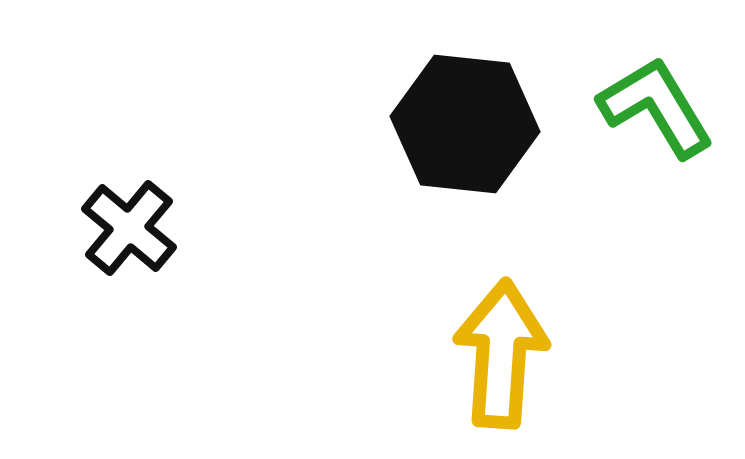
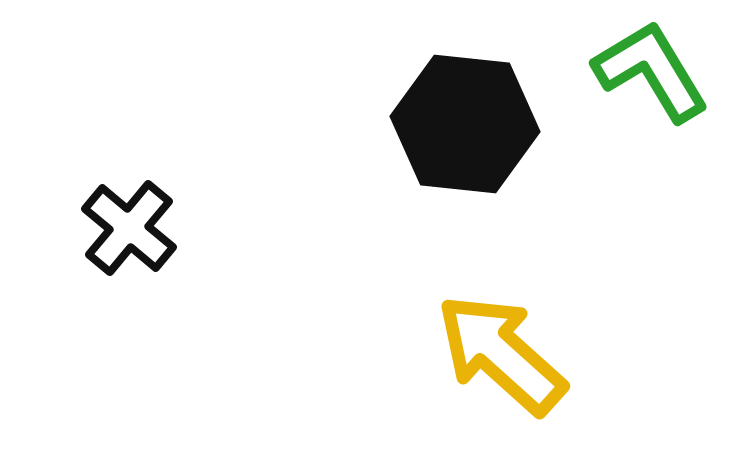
green L-shape: moved 5 px left, 36 px up
yellow arrow: rotated 52 degrees counterclockwise
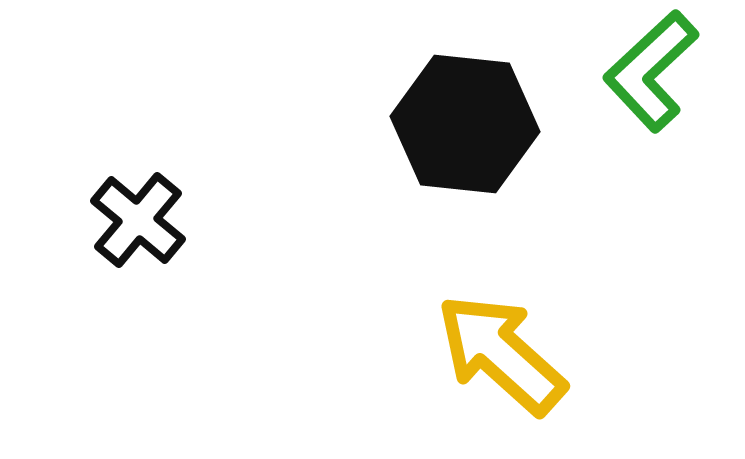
green L-shape: rotated 102 degrees counterclockwise
black cross: moved 9 px right, 8 px up
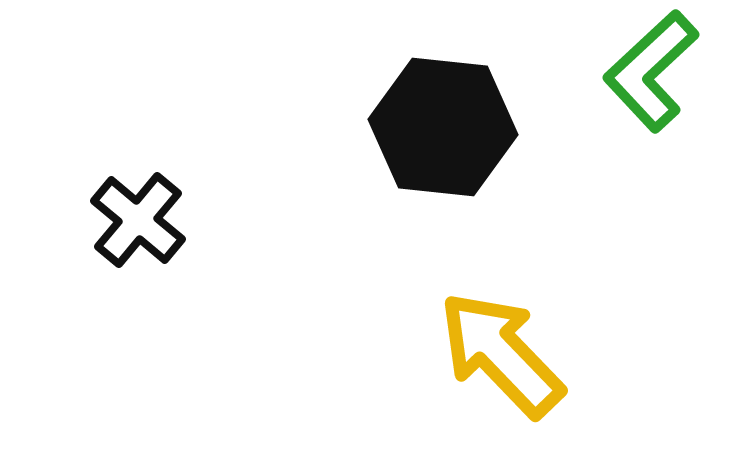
black hexagon: moved 22 px left, 3 px down
yellow arrow: rotated 4 degrees clockwise
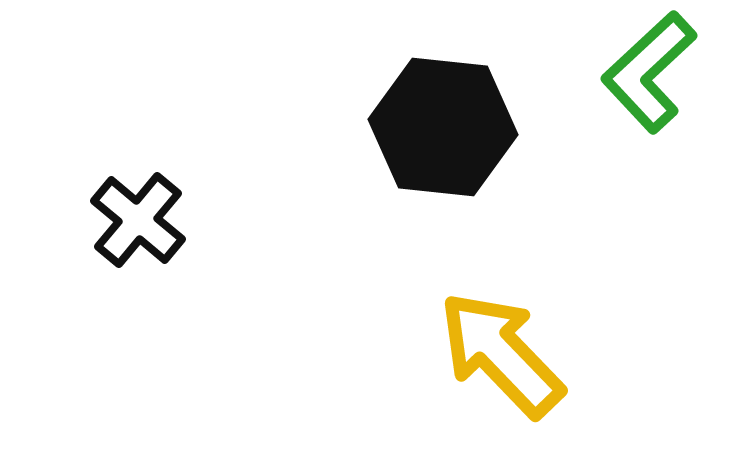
green L-shape: moved 2 px left, 1 px down
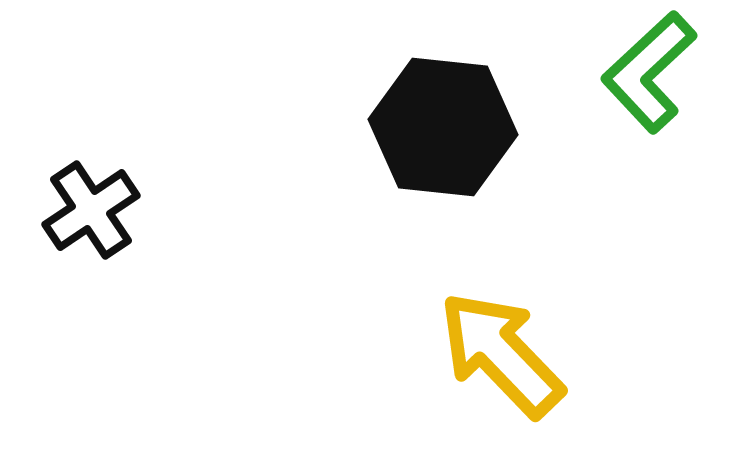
black cross: moved 47 px left, 10 px up; rotated 16 degrees clockwise
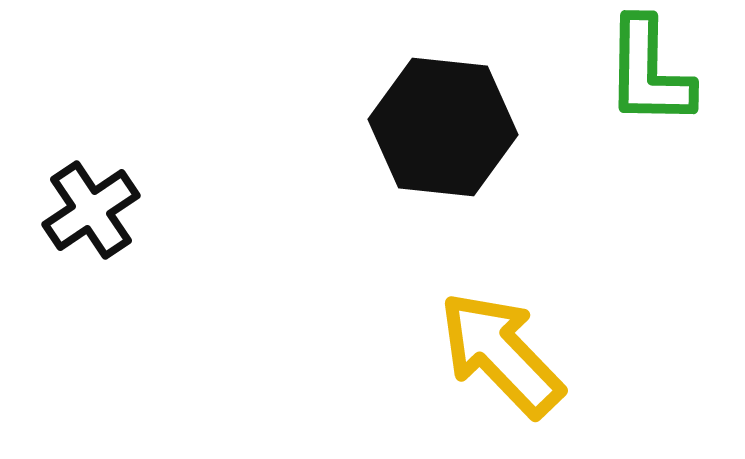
green L-shape: rotated 46 degrees counterclockwise
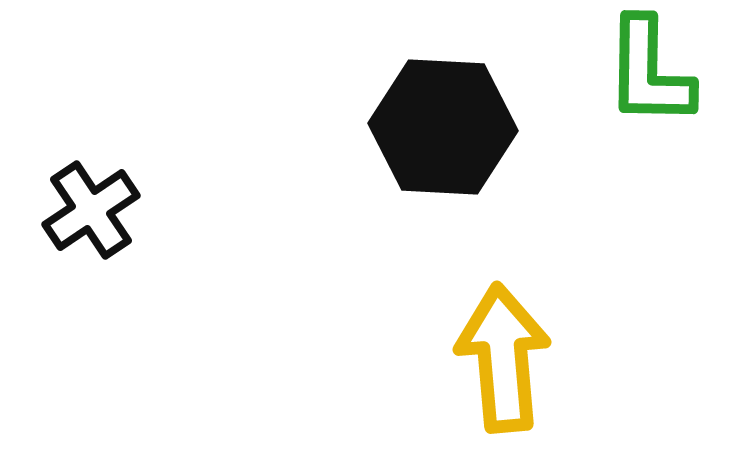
black hexagon: rotated 3 degrees counterclockwise
yellow arrow: moved 2 px right, 4 px down; rotated 39 degrees clockwise
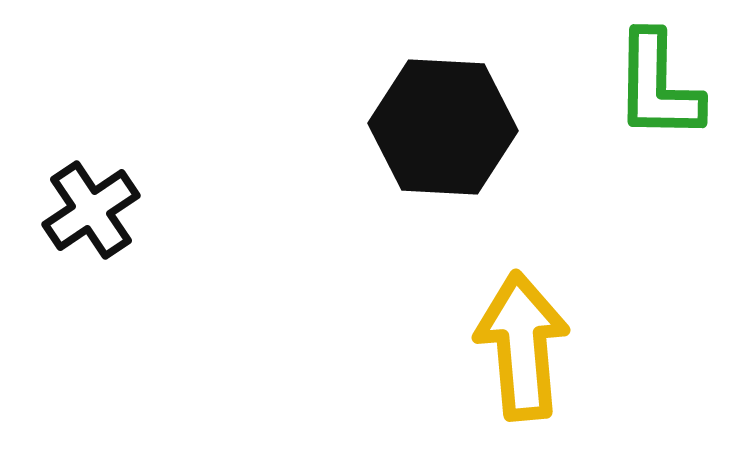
green L-shape: moved 9 px right, 14 px down
yellow arrow: moved 19 px right, 12 px up
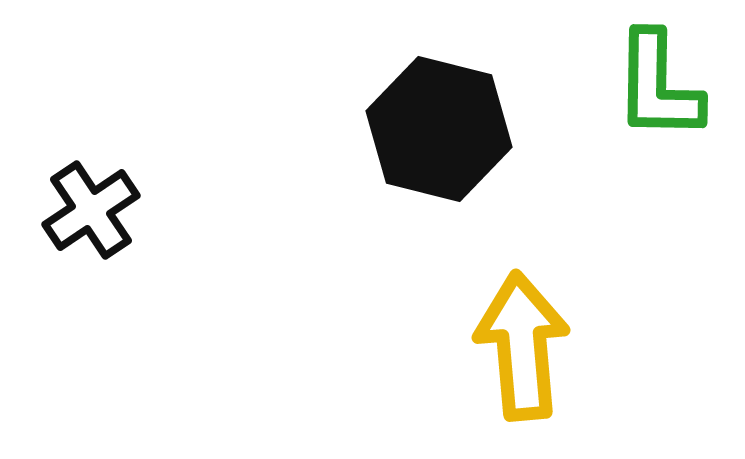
black hexagon: moved 4 px left, 2 px down; rotated 11 degrees clockwise
